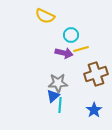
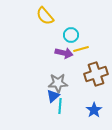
yellow semicircle: rotated 24 degrees clockwise
cyan line: moved 1 px down
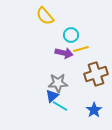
blue triangle: moved 1 px left
cyan line: rotated 63 degrees counterclockwise
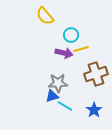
blue triangle: rotated 24 degrees clockwise
cyan line: moved 5 px right
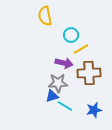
yellow semicircle: rotated 30 degrees clockwise
yellow line: rotated 14 degrees counterclockwise
purple arrow: moved 10 px down
brown cross: moved 7 px left, 1 px up; rotated 15 degrees clockwise
blue star: rotated 21 degrees clockwise
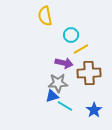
blue star: rotated 21 degrees counterclockwise
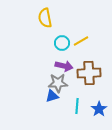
yellow semicircle: moved 2 px down
cyan circle: moved 9 px left, 8 px down
yellow line: moved 8 px up
purple arrow: moved 3 px down
cyan line: moved 12 px right; rotated 63 degrees clockwise
blue star: moved 5 px right, 1 px up
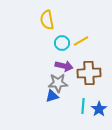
yellow semicircle: moved 2 px right, 2 px down
cyan line: moved 6 px right
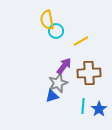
cyan circle: moved 6 px left, 12 px up
purple arrow: rotated 66 degrees counterclockwise
gray star: rotated 18 degrees counterclockwise
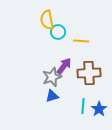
cyan circle: moved 2 px right, 1 px down
yellow line: rotated 35 degrees clockwise
gray star: moved 6 px left, 6 px up
